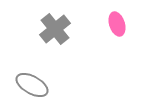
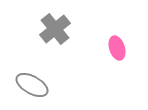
pink ellipse: moved 24 px down
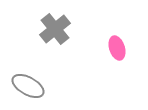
gray ellipse: moved 4 px left, 1 px down
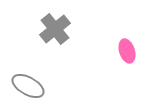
pink ellipse: moved 10 px right, 3 px down
